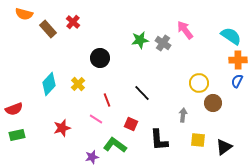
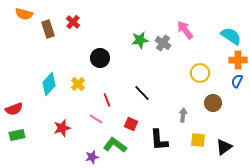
brown rectangle: rotated 24 degrees clockwise
yellow circle: moved 1 px right, 10 px up
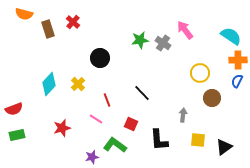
brown circle: moved 1 px left, 5 px up
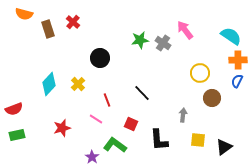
purple star: rotated 24 degrees counterclockwise
